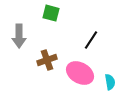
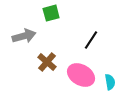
green square: rotated 30 degrees counterclockwise
gray arrow: moved 5 px right; rotated 105 degrees counterclockwise
brown cross: moved 2 px down; rotated 30 degrees counterclockwise
pink ellipse: moved 1 px right, 2 px down
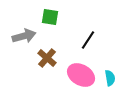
green square: moved 1 px left, 4 px down; rotated 24 degrees clockwise
black line: moved 3 px left
brown cross: moved 4 px up
cyan semicircle: moved 4 px up
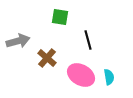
green square: moved 10 px right
gray arrow: moved 6 px left, 5 px down
black line: rotated 48 degrees counterclockwise
cyan semicircle: moved 1 px left, 1 px up
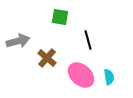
pink ellipse: rotated 12 degrees clockwise
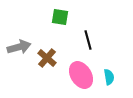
gray arrow: moved 1 px right, 6 px down
pink ellipse: rotated 16 degrees clockwise
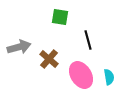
brown cross: moved 2 px right, 1 px down
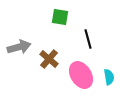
black line: moved 1 px up
